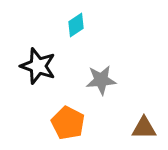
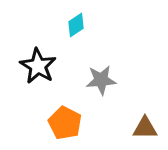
black star: rotated 12 degrees clockwise
orange pentagon: moved 3 px left
brown triangle: moved 1 px right
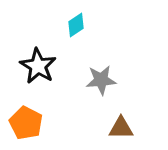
orange pentagon: moved 39 px left
brown triangle: moved 24 px left
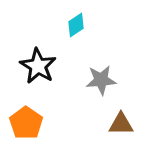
orange pentagon: rotated 8 degrees clockwise
brown triangle: moved 4 px up
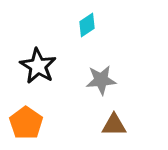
cyan diamond: moved 11 px right
brown triangle: moved 7 px left, 1 px down
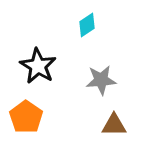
orange pentagon: moved 6 px up
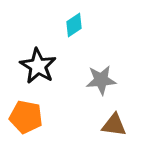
cyan diamond: moved 13 px left
orange pentagon: rotated 24 degrees counterclockwise
brown triangle: rotated 8 degrees clockwise
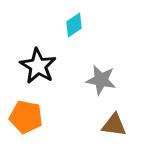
gray star: rotated 16 degrees clockwise
